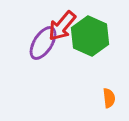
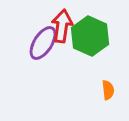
red arrow: rotated 148 degrees clockwise
orange semicircle: moved 1 px left, 8 px up
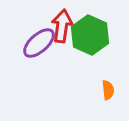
green hexagon: moved 1 px up
purple ellipse: moved 4 px left; rotated 16 degrees clockwise
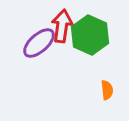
orange semicircle: moved 1 px left
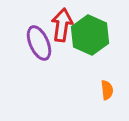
red arrow: moved 1 px up
purple ellipse: rotated 72 degrees counterclockwise
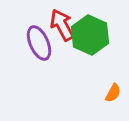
red arrow: rotated 36 degrees counterclockwise
orange semicircle: moved 6 px right, 3 px down; rotated 36 degrees clockwise
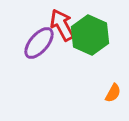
purple ellipse: rotated 64 degrees clockwise
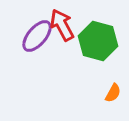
green hexagon: moved 8 px right, 6 px down; rotated 9 degrees counterclockwise
purple ellipse: moved 2 px left, 7 px up
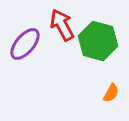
purple ellipse: moved 12 px left, 8 px down
orange semicircle: moved 2 px left
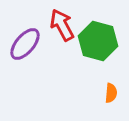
orange semicircle: rotated 24 degrees counterclockwise
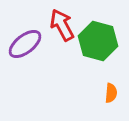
purple ellipse: rotated 12 degrees clockwise
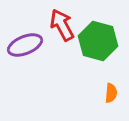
purple ellipse: moved 1 px down; rotated 16 degrees clockwise
